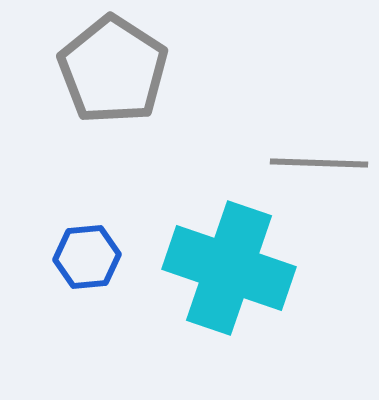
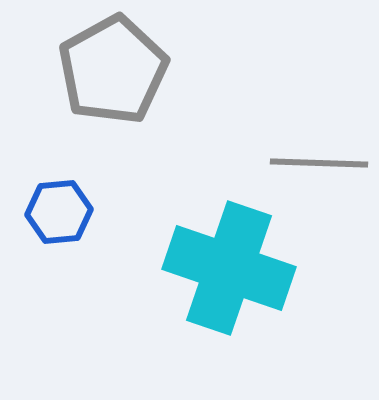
gray pentagon: rotated 10 degrees clockwise
blue hexagon: moved 28 px left, 45 px up
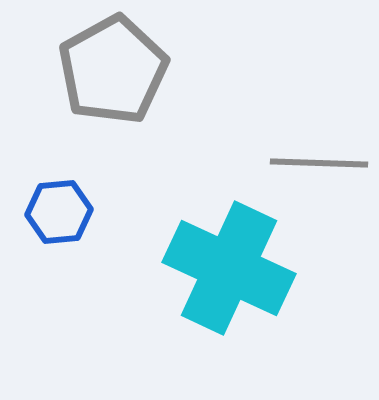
cyan cross: rotated 6 degrees clockwise
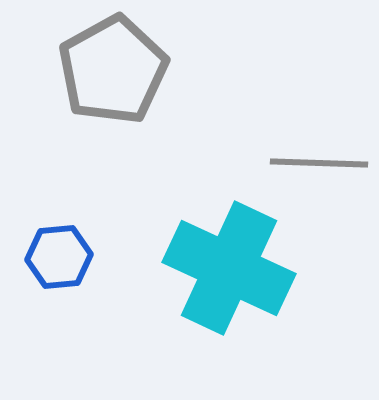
blue hexagon: moved 45 px down
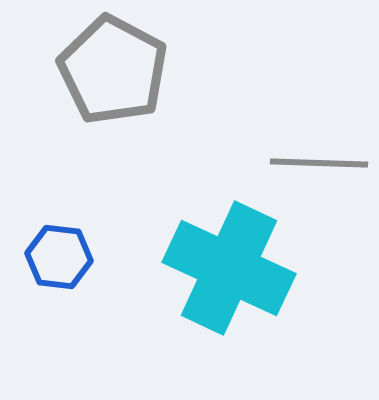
gray pentagon: rotated 15 degrees counterclockwise
blue hexagon: rotated 12 degrees clockwise
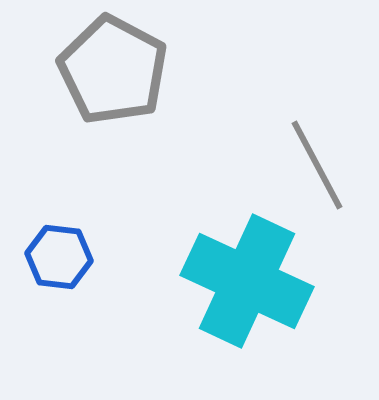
gray line: moved 2 px left, 2 px down; rotated 60 degrees clockwise
cyan cross: moved 18 px right, 13 px down
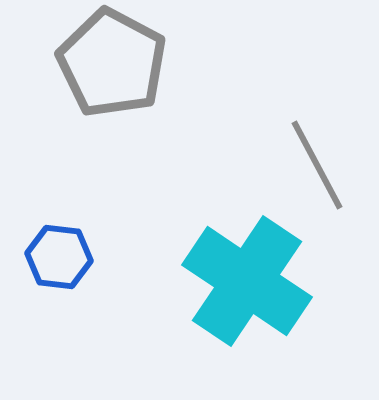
gray pentagon: moved 1 px left, 7 px up
cyan cross: rotated 9 degrees clockwise
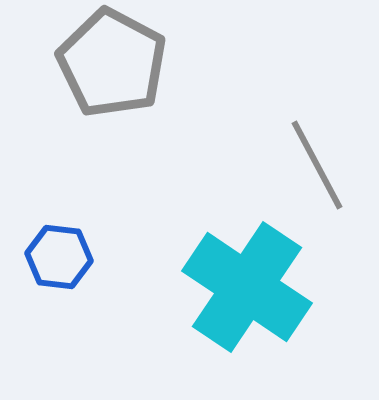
cyan cross: moved 6 px down
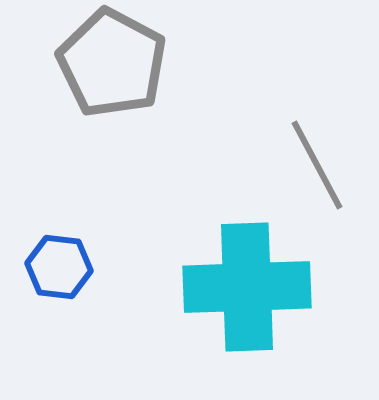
blue hexagon: moved 10 px down
cyan cross: rotated 36 degrees counterclockwise
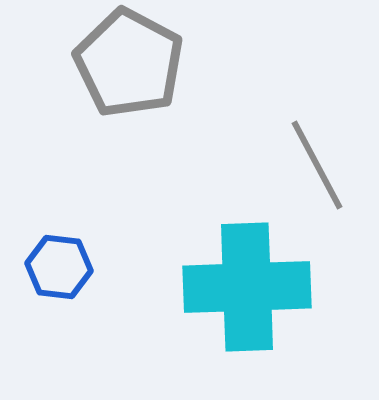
gray pentagon: moved 17 px right
